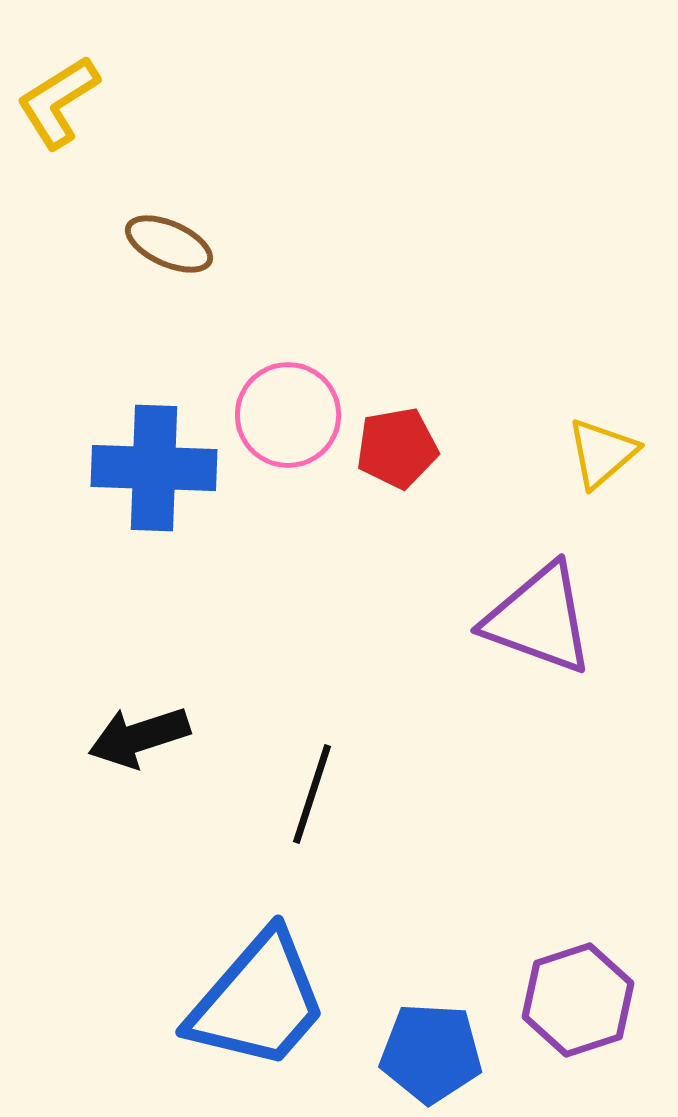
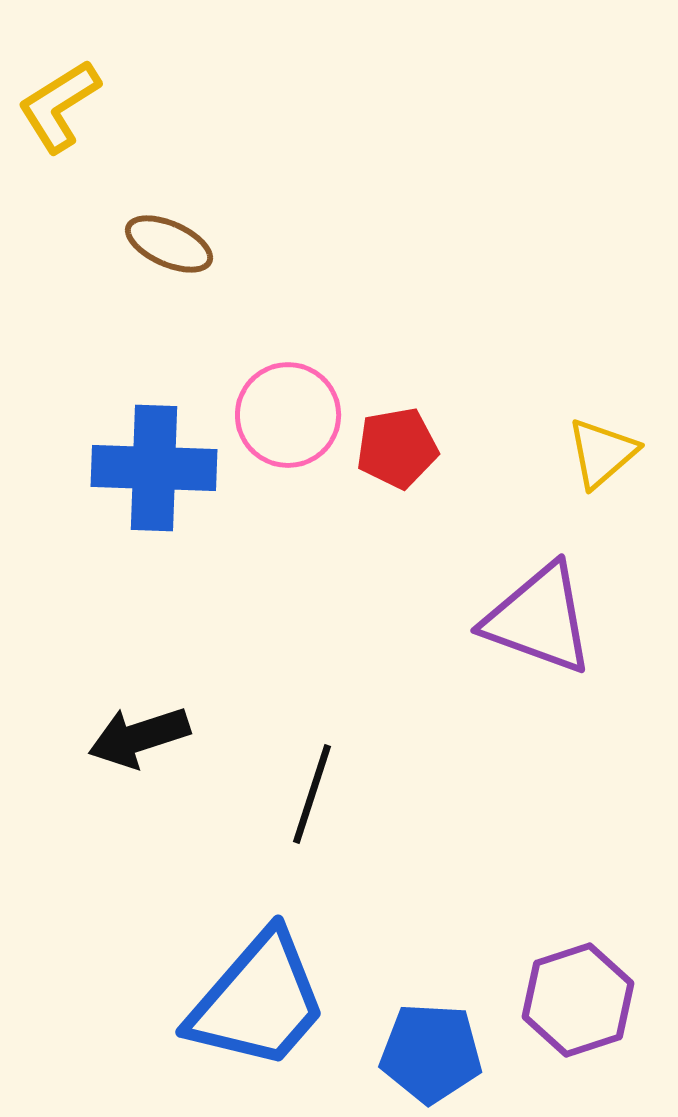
yellow L-shape: moved 1 px right, 4 px down
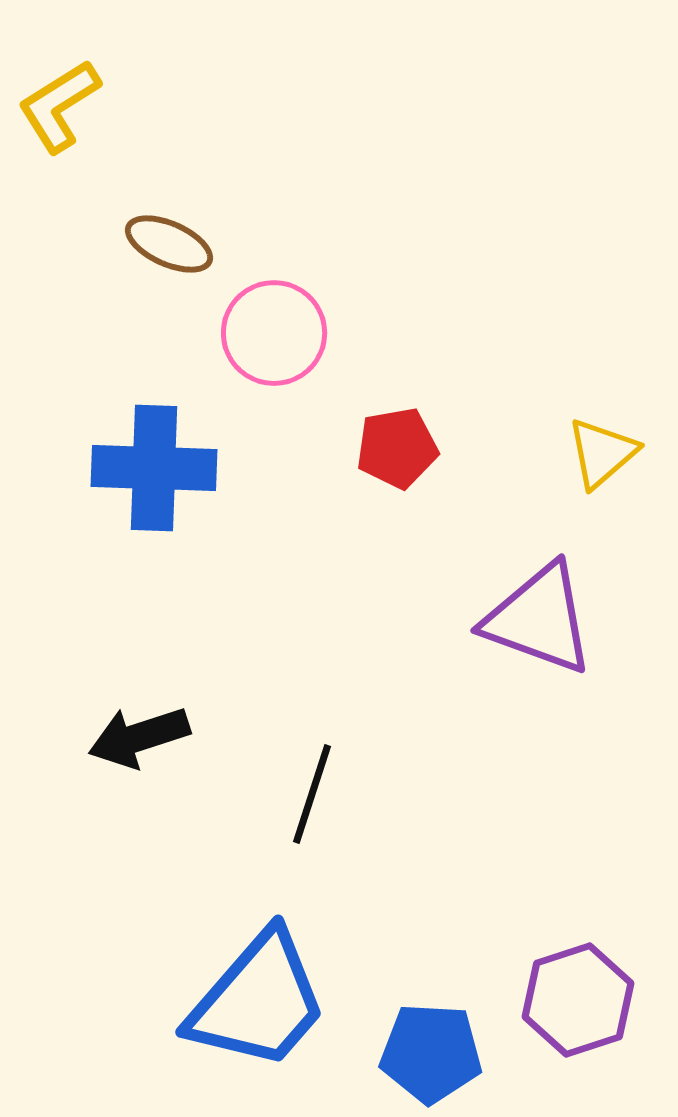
pink circle: moved 14 px left, 82 px up
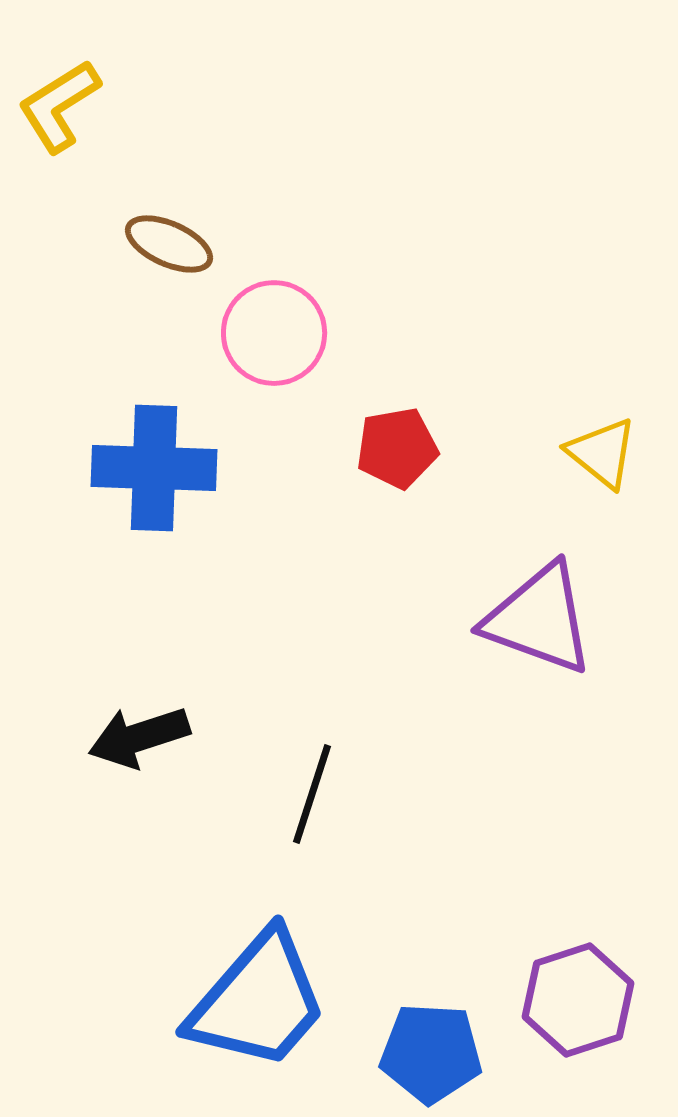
yellow triangle: rotated 40 degrees counterclockwise
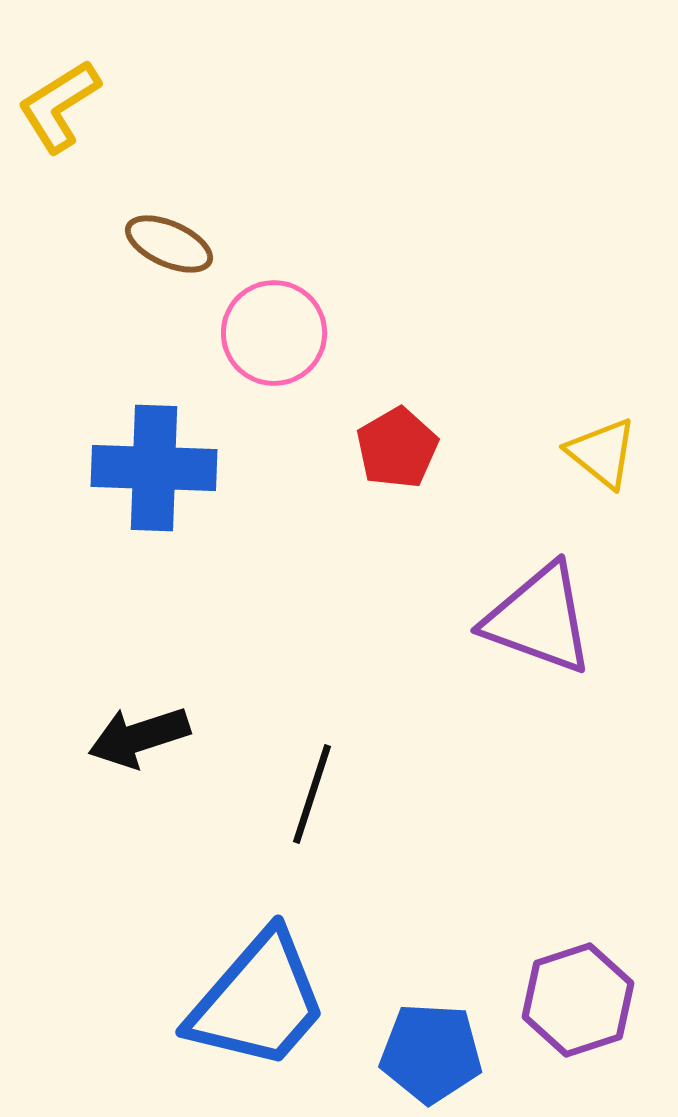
red pentagon: rotated 20 degrees counterclockwise
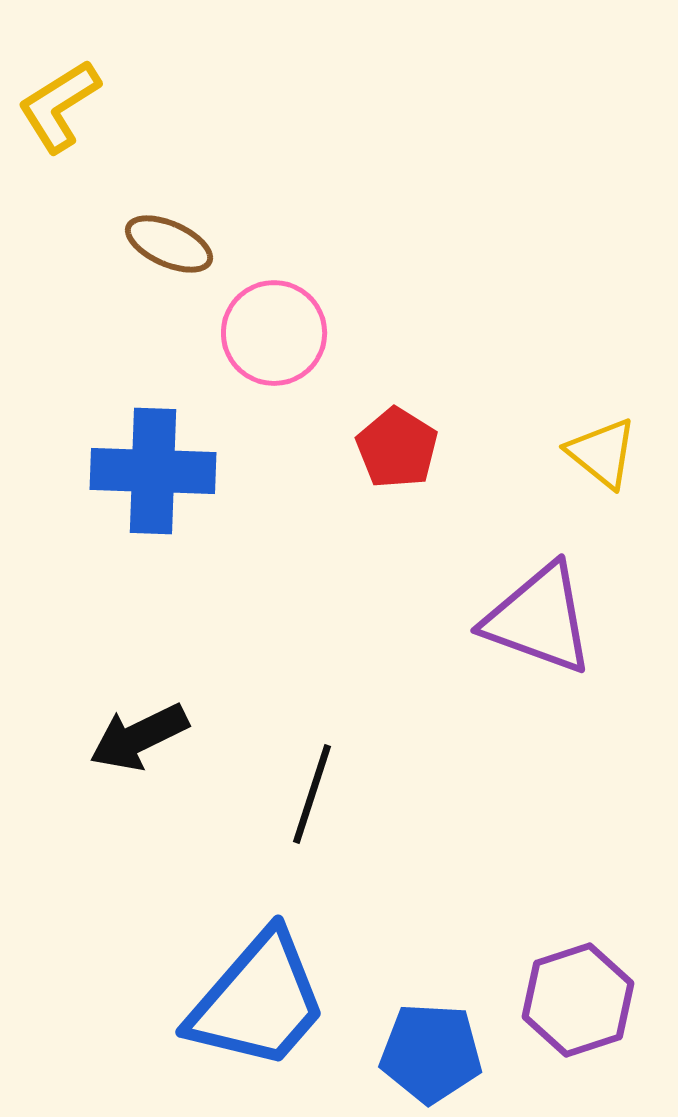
red pentagon: rotated 10 degrees counterclockwise
blue cross: moved 1 px left, 3 px down
black arrow: rotated 8 degrees counterclockwise
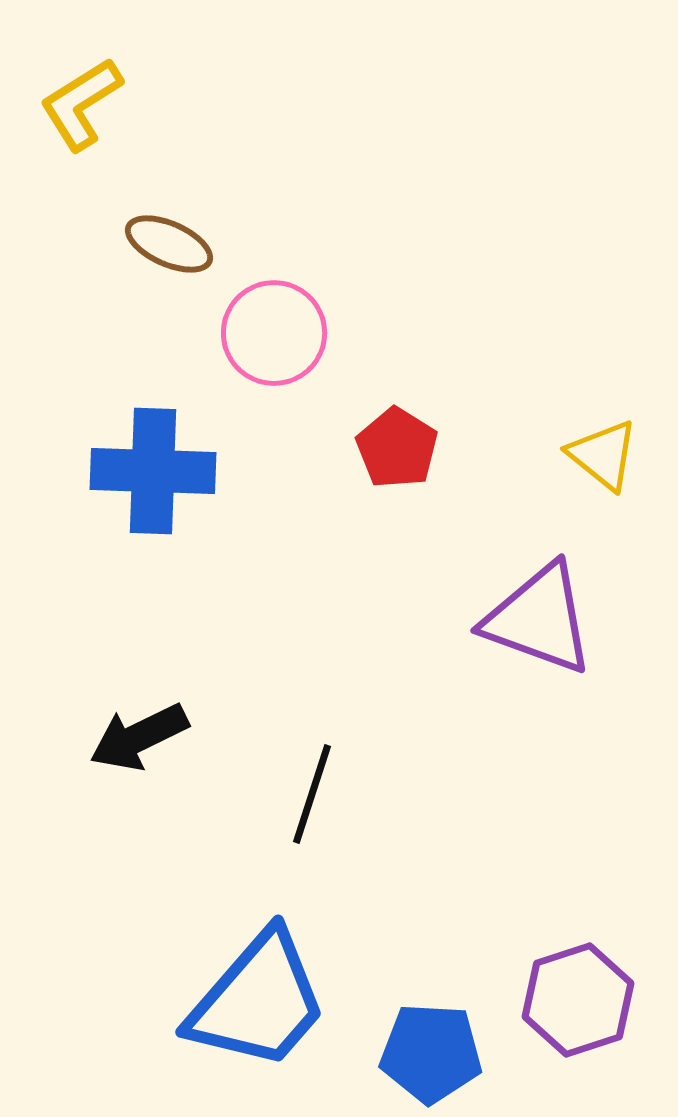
yellow L-shape: moved 22 px right, 2 px up
yellow triangle: moved 1 px right, 2 px down
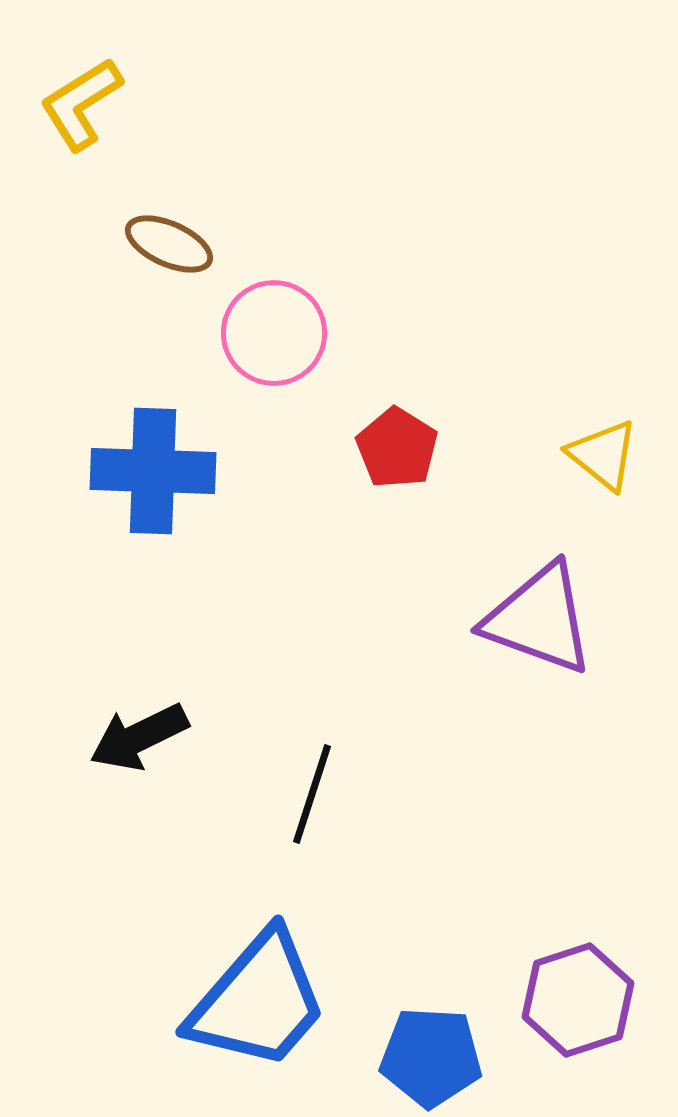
blue pentagon: moved 4 px down
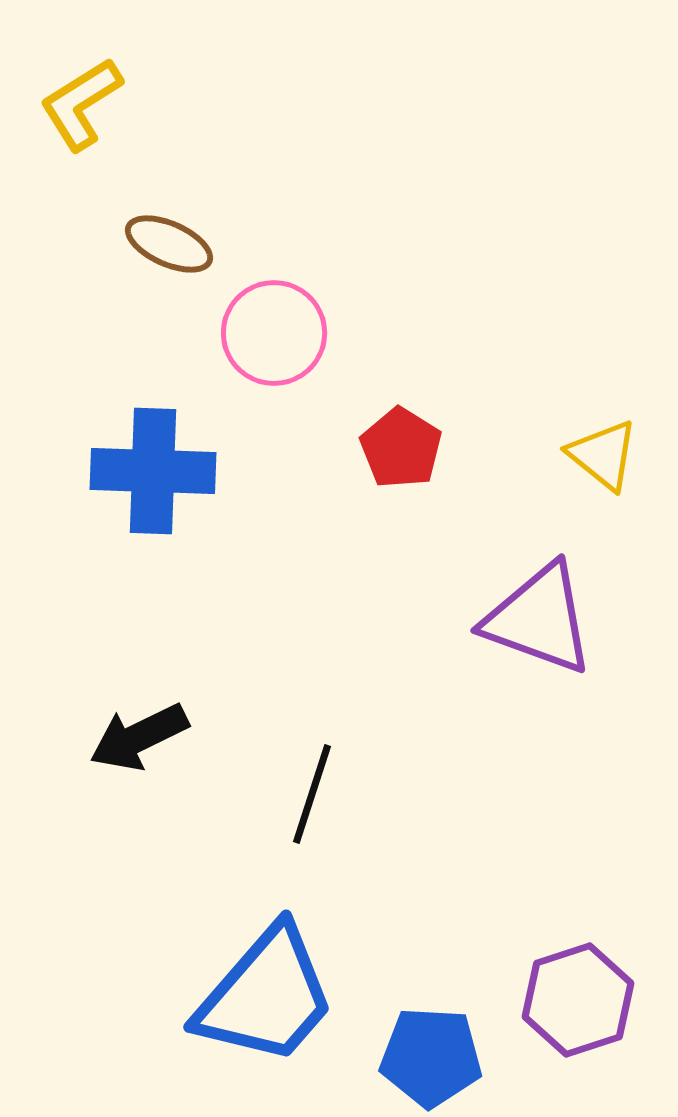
red pentagon: moved 4 px right
blue trapezoid: moved 8 px right, 5 px up
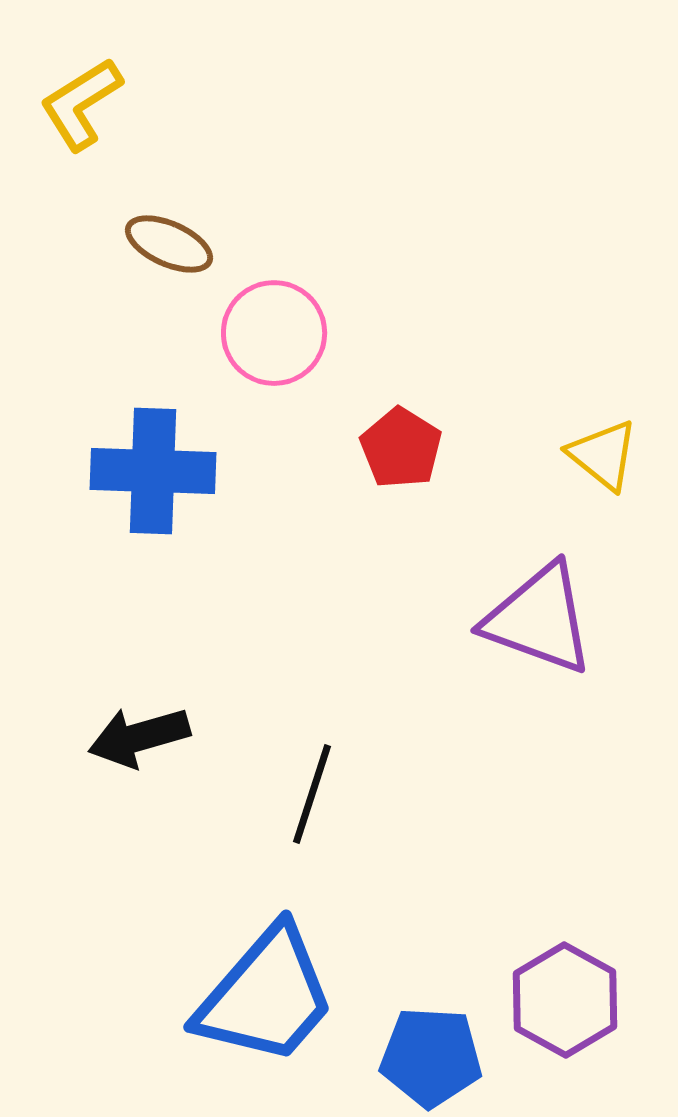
black arrow: rotated 10 degrees clockwise
purple hexagon: moved 13 px left; rotated 13 degrees counterclockwise
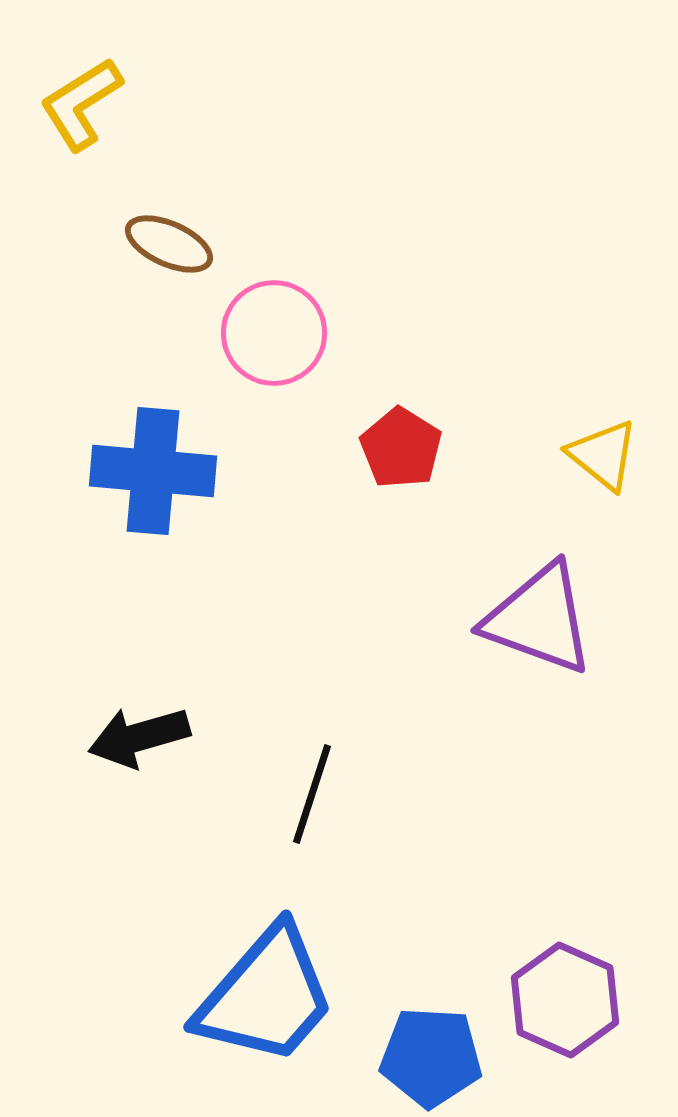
blue cross: rotated 3 degrees clockwise
purple hexagon: rotated 5 degrees counterclockwise
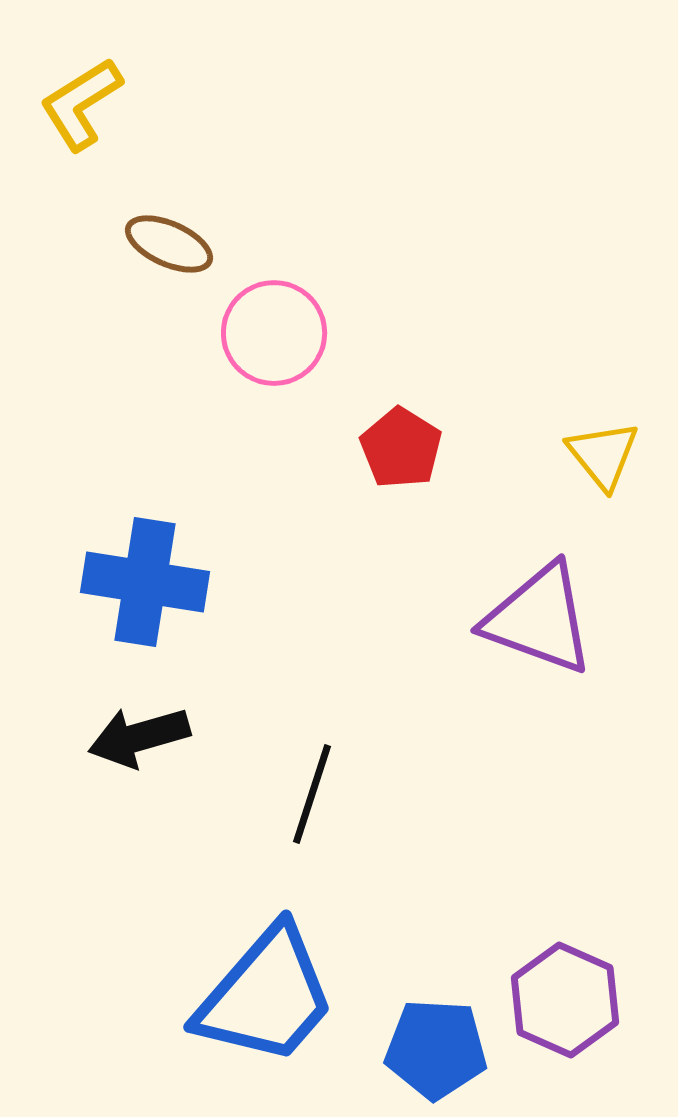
yellow triangle: rotated 12 degrees clockwise
blue cross: moved 8 px left, 111 px down; rotated 4 degrees clockwise
blue pentagon: moved 5 px right, 8 px up
